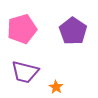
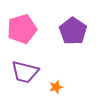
orange star: rotated 24 degrees clockwise
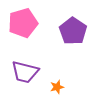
pink pentagon: moved 1 px right, 6 px up
orange star: moved 1 px right
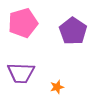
purple trapezoid: moved 4 px left, 1 px down; rotated 12 degrees counterclockwise
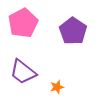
pink pentagon: rotated 12 degrees counterclockwise
purple trapezoid: moved 2 px right, 1 px up; rotated 36 degrees clockwise
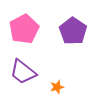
pink pentagon: moved 1 px right, 6 px down
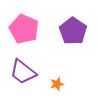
pink pentagon: rotated 20 degrees counterclockwise
orange star: moved 3 px up
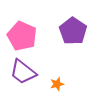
pink pentagon: moved 2 px left, 7 px down
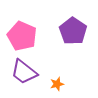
purple trapezoid: moved 1 px right
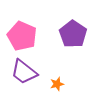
purple pentagon: moved 3 px down
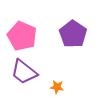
orange star: moved 3 px down; rotated 24 degrees clockwise
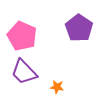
purple pentagon: moved 6 px right, 6 px up
purple trapezoid: rotated 8 degrees clockwise
